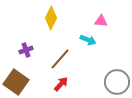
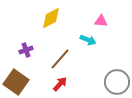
yellow diamond: rotated 35 degrees clockwise
red arrow: moved 1 px left
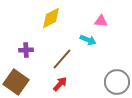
purple cross: rotated 16 degrees clockwise
brown line: moved 2 px right
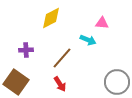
pink triangle: moved 1 px right, 2 px down
brown line: moved 1 px up
red arrow: rotated 105 degrees clockwise
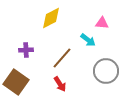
cyan arrow: rotated 14 degrees clockwise
gray circle: moved 11 px left, 11 px up
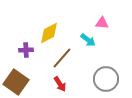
yellow diamond: moved 2 px left, 15 px down
gray circle: moved 8 px down
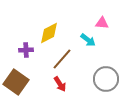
brown line: moved 1 px down
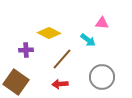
yellow diamond: rotated 55 degrees clockwise
gray circle: moved 4 px left, 2 px up
red arrow: rotated 119 degrees clockwise
